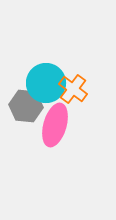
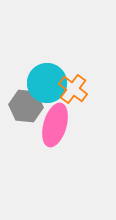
cyan circle: moved 1 px right
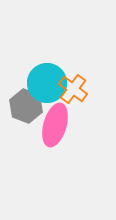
gray hexagon: rotated 16 degrees clockwise
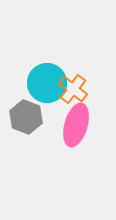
gray hexagon: moved 11 px down
pink ellipse: moved 21 px right
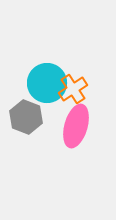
orange cross: rotated 20 degrees clockwise
pink ellipse: moved 1 px down
